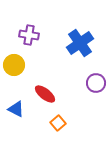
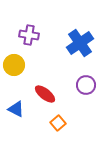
purple circle: moved 10 px left, 2 px down
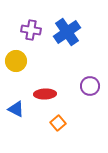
purple cross: moved 2 px right, 5 px up
blue cross: moved 13 px left, 11 px up
yellow circle: moved 2 px right, 4 px up
purple circle: moved 4 px right, 1 px down
red ellipse: rotated 40 degrees counterclockwise
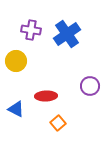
blue cross: moved 2 px down
red ellipse: moved 1 px right, 2 px down
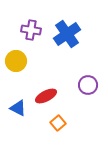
purple circle: moved 2 px left, 1 px up
red ellipse: rotated 25 degrees counterclockwise
blue triangle: moved 2 px right, 1 px up
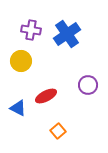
yellow circle: moved 5 px right
orange square: moved 8 px down
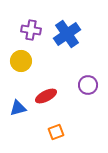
blue triangle: rotated 42 degrees counterclockwise
orange square: moved 2 px left, 1 px down; rotated 21 degrees clockwise
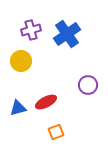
purple cross: rotated 24 degrees counterclockwise
red ellipse: moved 6 px down
